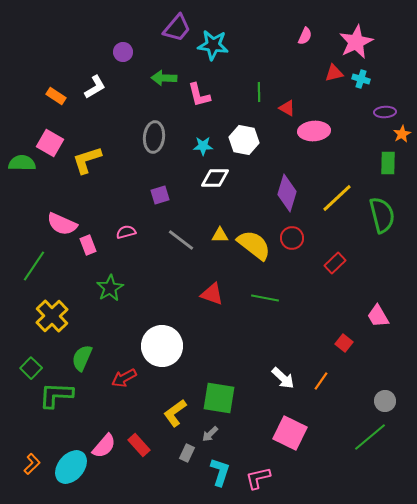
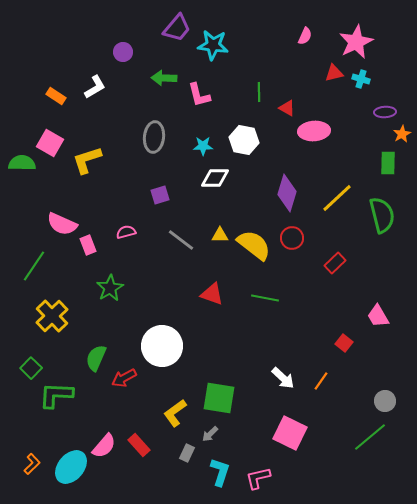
green semicircle at (82, 358): moved 14 px right
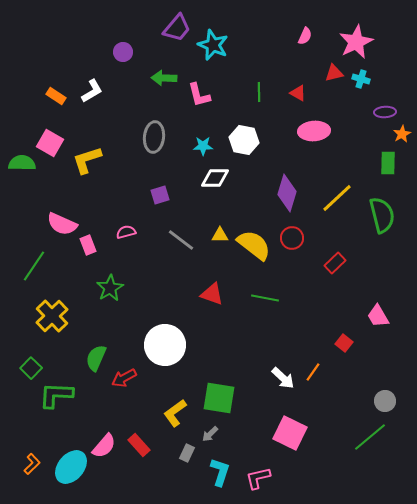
cyan star at (213, 45): rotated 16 degrees clockwise
white L-shape at (95, 87): moved 3 px left, 4 px down
red triangle at (287, 108): moved 11 px right, 15 px up
white circle at (162, 346): moved 3 px right, 1 px up
orange line at (321, 381): moved 8 px left, 9 px up
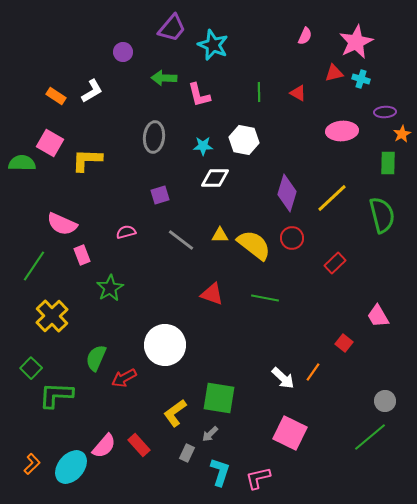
purple trapezoid at (177, 28): moved 5 px left
pink ellipse at (314, 131): moved 28 px right
yellow L-shape at (87, 160): rotated 20 degrees clockwise
yellow line at (337, 198): moved 5 px left
pink rectangle at (88, 245): moved 6 px left, 10 px down
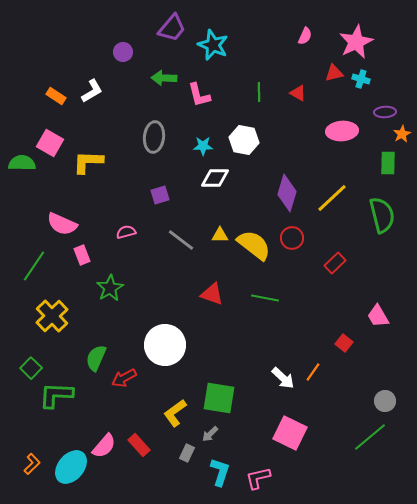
yellow L-shape at (87, 160): moved 1 px right, 2 px down
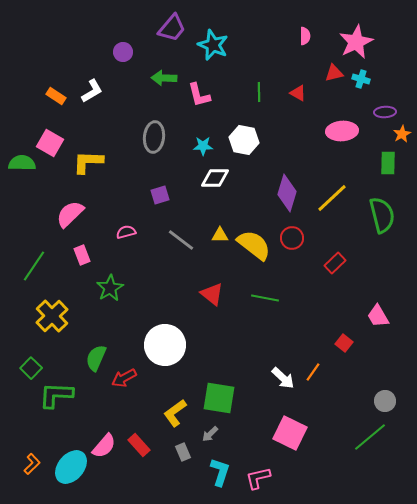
pink semicircle at (305, 36): rotated 24 degrees counterclockwise
pink semicircle at (62, 224): moved 8 px right, 10 px up; rotated 112 degrees clockwise
red triangle at (212, 294): rotated 20 degrees clockwise
gray rectangle at (187, 453): moved 4 px left, 1 px up; rotated 48 degrees counterclockwise
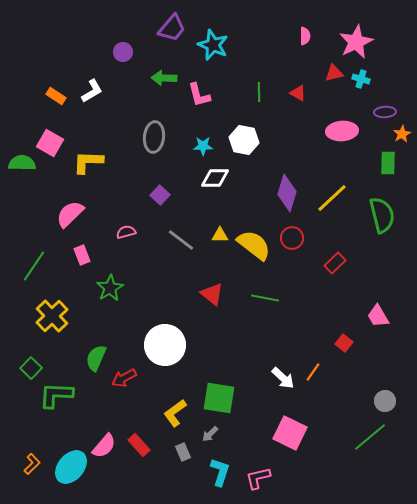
purple square at (160, 195): rotated 30 degrees counterclockwise
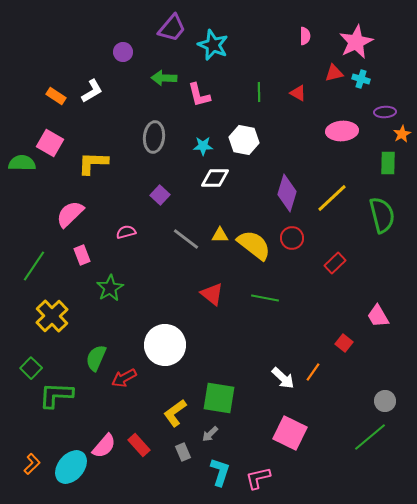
yellow L-shape at (88, 162): moved 5 px right, 1 px down
gray line at (181, 240): moved 5 px right, 1 px up
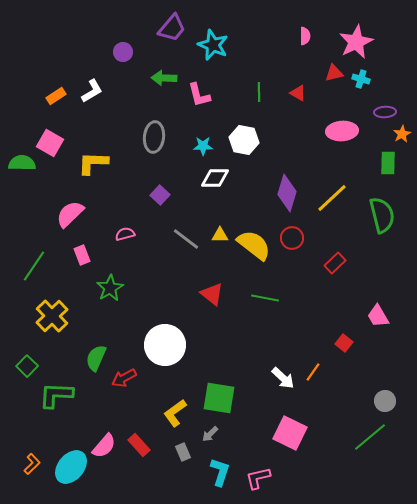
orange rectangle at (56, 96): rotated 66 degrees counterclockwise
pink semicircle at (126, 232): moved 1 px left, 2 px down
green square at (31, 368): moved 4 px left, 2 px up
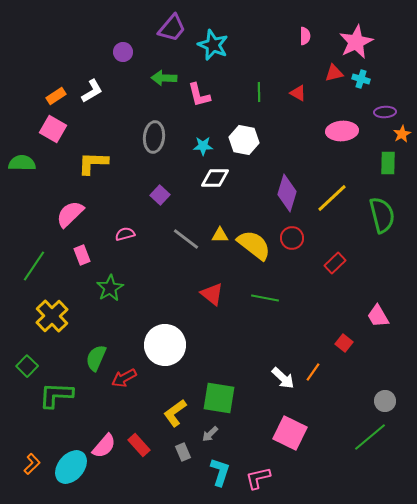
pink square at (50, 143): moved 3 px right, 14 px up
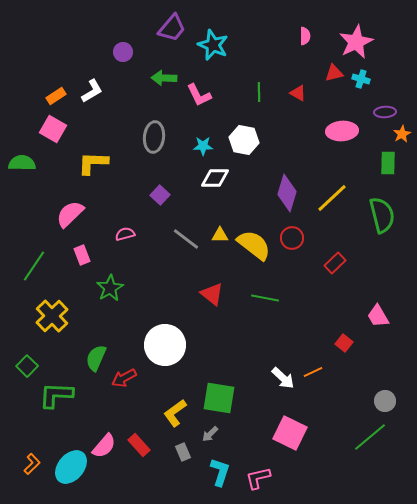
pink L-shape at (199, 95): rotated 12 degrees counterclockwise
orange line at (313, 372): rotated 30 degrees clockwise
